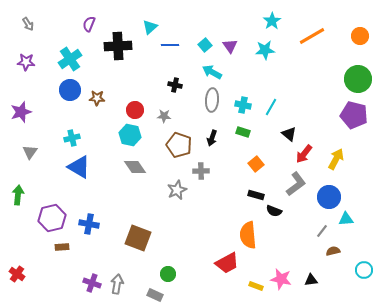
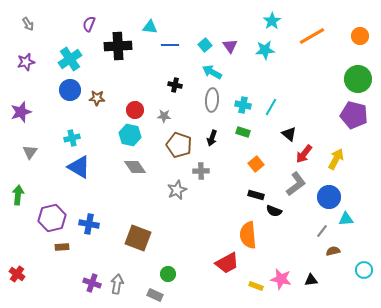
cyan triangle at (150, 27): rotated 49 degrees clockwise
purple star at (26, 62): rotated 18 degrees counterclockwise
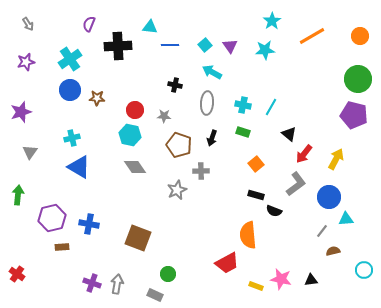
gray ellipse at (212, 100): moved 5 px left, 3 px down
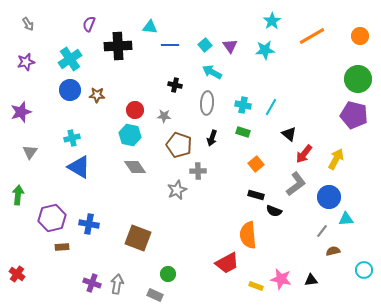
brown star at (97, 98): moved 3 px up
gray cross at (201, 171): moved 3 px left
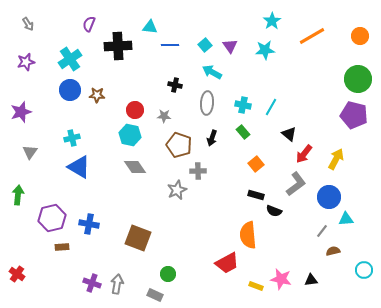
green rectangle at (243, 132): rotated 32 degrees clockwise
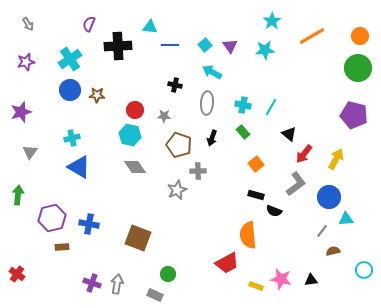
green circle at (358, 79): moved 11 px up
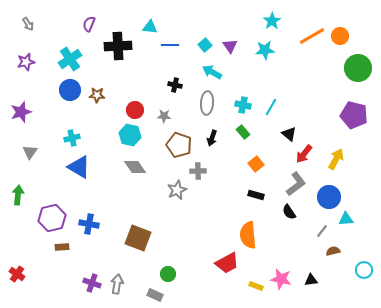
orange circle at (360, 36): moved 20 px left
black semicircle at (274, 211): moved 15 px right, 1 px down; rotated 35 degrees clockwise
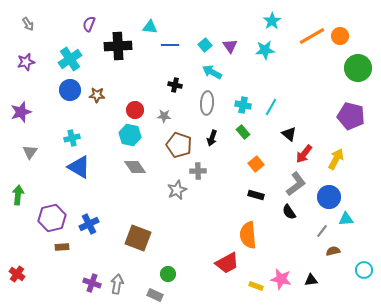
purple pentagon at (354, 115): moved 3 px left, 1 px down
blue cross at (89, 224): rotated 36 degrees counterclockwise
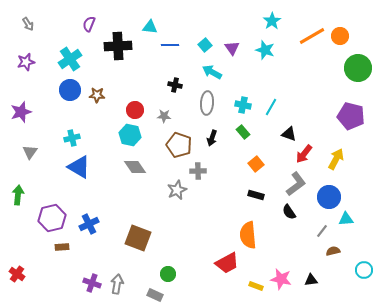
purple triangle at (230, 46): moved 2 px right, 2 px down
cyan star at (265, 50): rotated 24 degrees clockwise
black triangle at (289, 134): rotated 21 degrees counterclockwise
